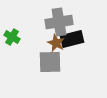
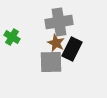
black rectangle: moved 10 px down; rotated 50 degrees counterclockwise
gray square: moved 1 px right
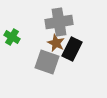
gray square: moved 4 px left; rotated 20 degrees clockwise
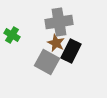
green cross: moved 2 px up
black rectangle: moved 1 px left, 2 px down
gray square: rotated 10 degrees clockwise
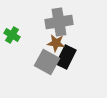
brown star: rotated 18 degrees counterclockwise
black rectangle: moved 5 px left, 6 px down
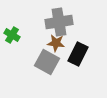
black rectangle: moved 12 px right, 3 px up
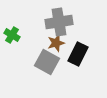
brown star: rotated 24 degrees counterclockwise
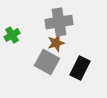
green cross: rotated 28 degrees clockwise
black rectangle: moved 2 px right, 14 px down
